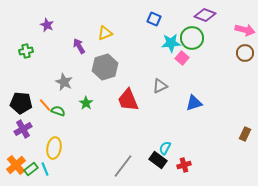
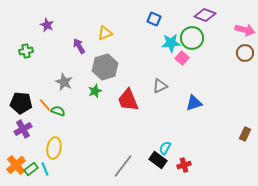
green star: moved 9 px right, 12 px up; rotated 16 degrees clockwise
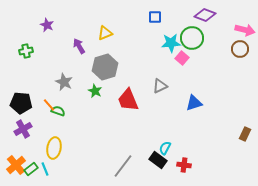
blue square: moved 1 px right, 2 px up; rotated 24 degrees counterclockwise
brown circle: moved 5 px left, 4 px up
green star: rotated 24 degrees counterclockwise
orange line: moved 4 px right
red cross: rotated 24 degrees clockwise
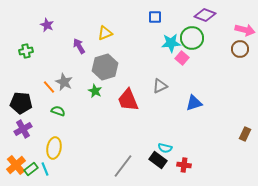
orange line: moved 18 px up
cyan semicircle: rotated 104 degrees counterclockwise
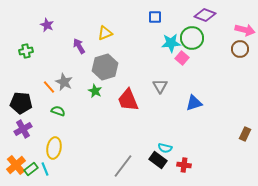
gray triangle: rotated 35 degrees counterclockwise
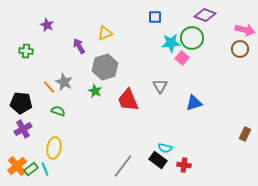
green cross: rotated 16 degrees clockwise
orange cross: moved 1 px right, 1 px down
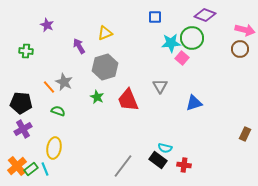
green star: moved 2 px right, 6 px down
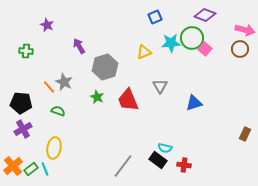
blue square: rotated 24 degrees counterclockwise
yellow triangle: moved 39 px right, 19 px down
pink square: moved 23 px right, 9 px up
orange cross: moved 4 px left
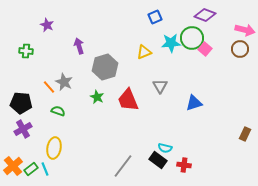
purple arrow: rotated 14 degrees clockwise
